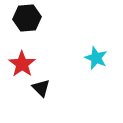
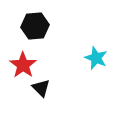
black hexagon: moved 8 px right, 8 px down
red star: moved 1 px right, 1 px down
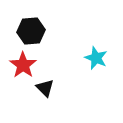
black hexagon: moved 4 px left, 5 px down
black triangle: moved 4 px right
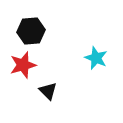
red star: rotated 20 degrees clockwise
black triangle: moved 3 px right, 3 px down
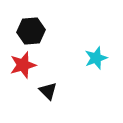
cyan star: rotated 30 degrees clockwise
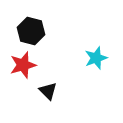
black hexagon: rotated 20 degrees clockwise
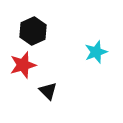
black hexagon: moved 2 px right; rotated 20 degrees clockwise
cyan star: moved 6 px up
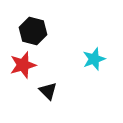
black hexagon: rotated 20 degrees counterclockwise
cyan star: moved 2 px left, 7 px down
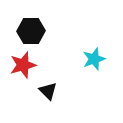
black hexagon: moved 2 px left; rotated 16 degrees counterclockwise
